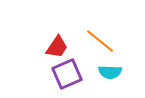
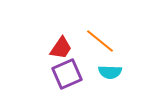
red trapezoid: moved 4 px right, 1 px down
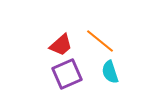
red trapezoid: moved 3 px up; rotated 15 degrees clockwise
cyan semicircle: rotated 70 degrees clockwise
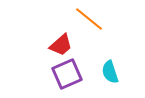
orange line: moved 11 px left, 22 px up
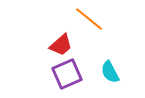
cyan semicircle: rotated 10 degrees counterclockwise
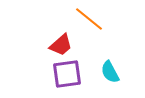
purple square: rotated 16 degrees clockwise
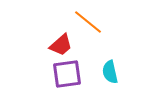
orange line: moved 1 px left, 3 px down
cyan semicircle: rotated 15 degrees clockwise
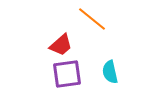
orange line: moved 4 px right, 3 px up
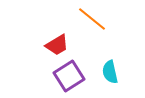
red trapezoid: moved 4 px left; rotated 10 degrees clockwise
purple square: moved 2 px right, 2 px down; rotated 24 degrees counterclockwise
